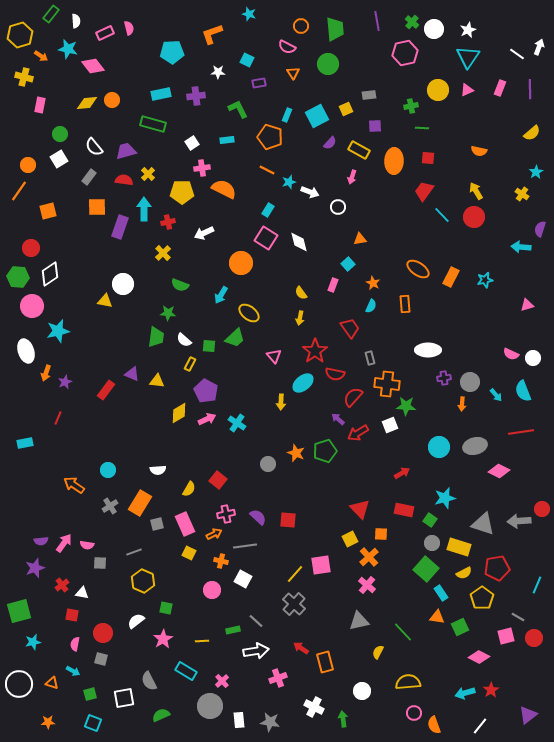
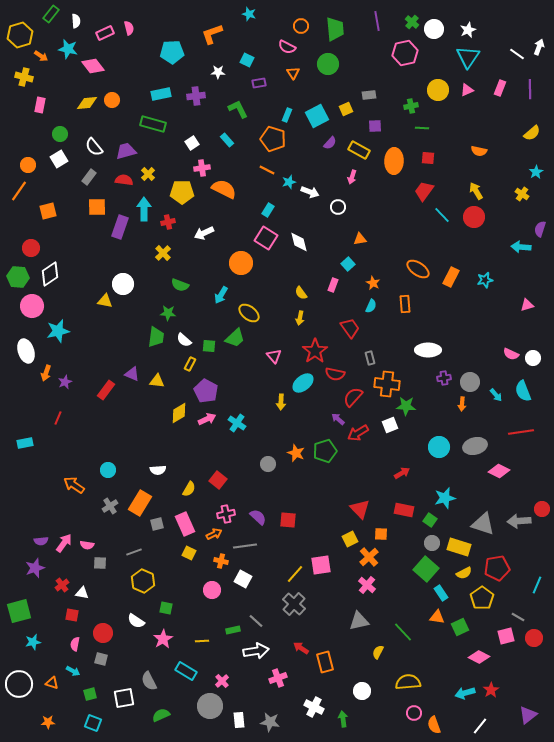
orange pentagon at (270, 137): moved 3 px right, 2 px down
cyan rectangle at (227, 140): rotated 56 degrees clockwise
white semicircle at (136, 621): rotated 108 degrees counterclockwise
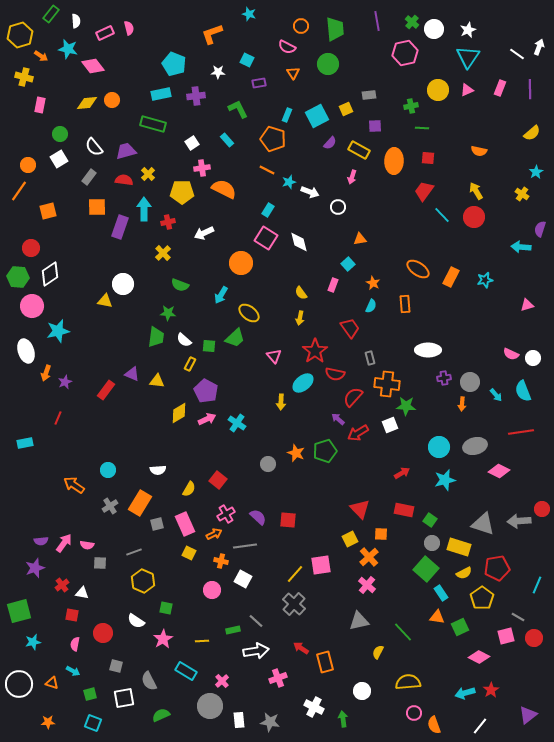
cyan pentagon at (172, 52): moved 2 px right, 12 px down; rotated 25 degrees clockwise
cyan star at (445, 498): moved 18 px up
pink cross at (226, 514): rotated 18 degrees counterclockwise
gray square at (101, 659): moved 15 px right, 7 px down
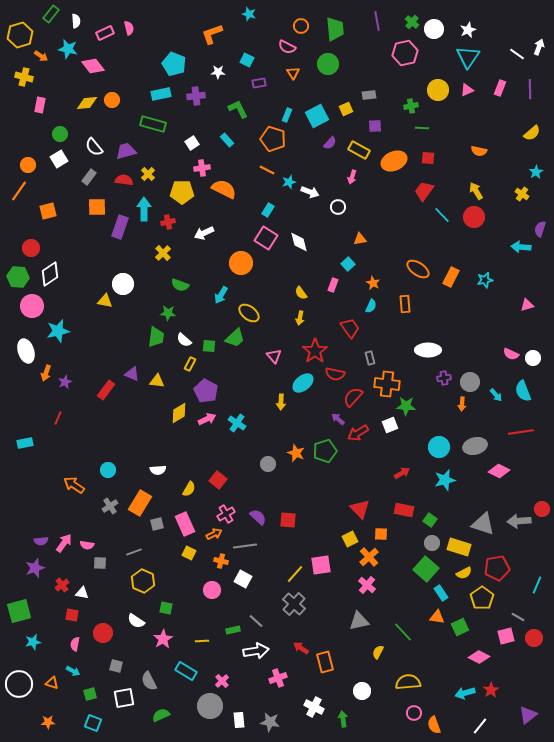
orange ellipse at (394, 161): rotated 65 degrees clockwise
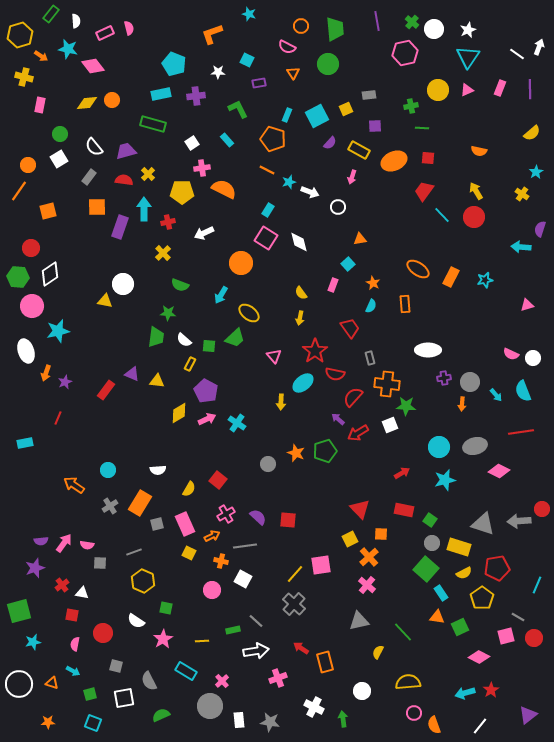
orange arrow at (214, 534): moved 2 px left, 2 px down
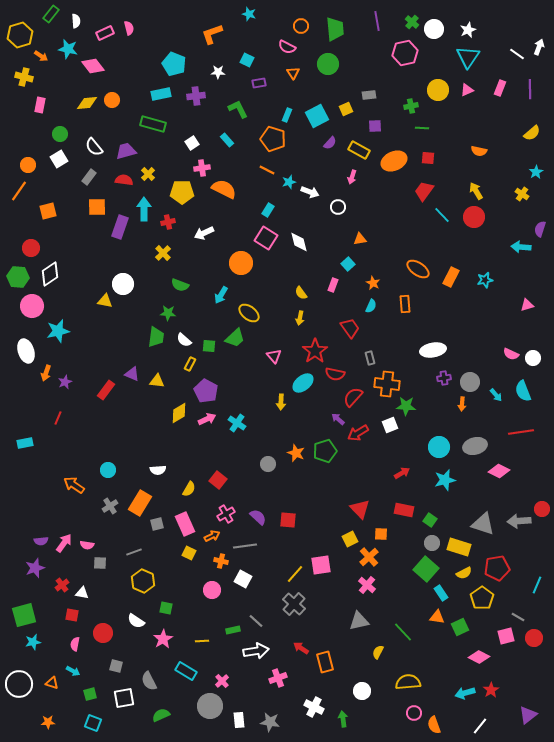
white ellipse at (428, 350): moved 5 px right; rotated 10 degrees counterclockwise
green square at (19, 611): moved 5 px right, 4 px down
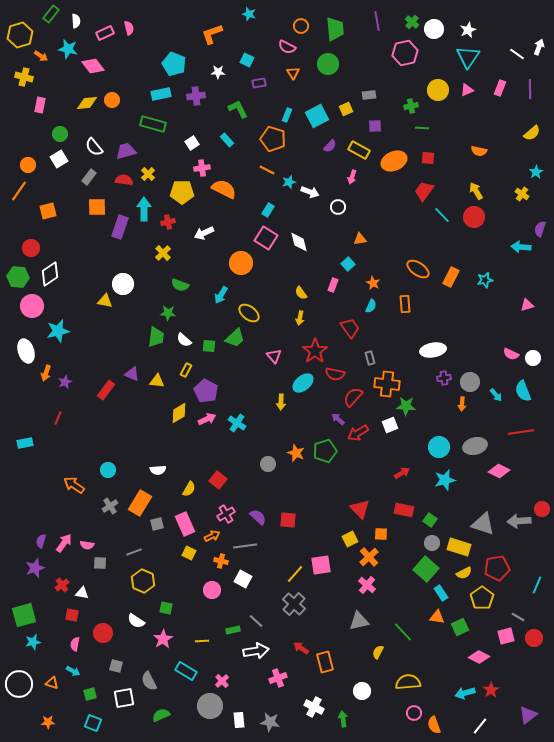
purple semicircle at (330, 143): moved 3 px down
yellow rectangle at (190, 364): moved 4 px left, 6 px down
purple semicircle at (41, 541): rotated 112 degrees clockwise
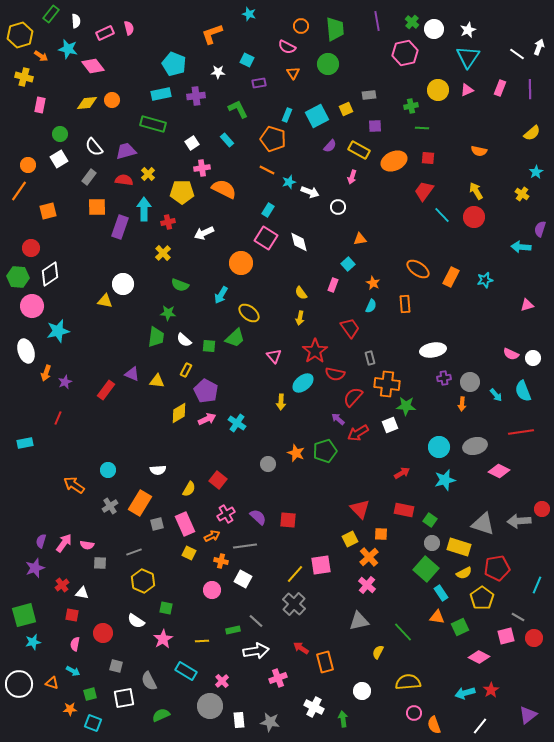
orange star at (48, 722): moved 22 px right, 13 px up
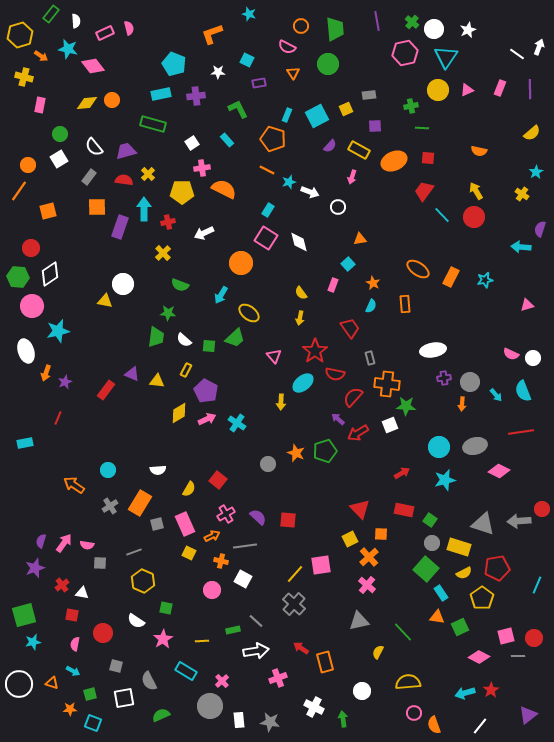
cyan triangle at (468, 57): moved 22 px left
gray line at (518, 617): moved 39 px down; rotated 32 degrees counterclockwise
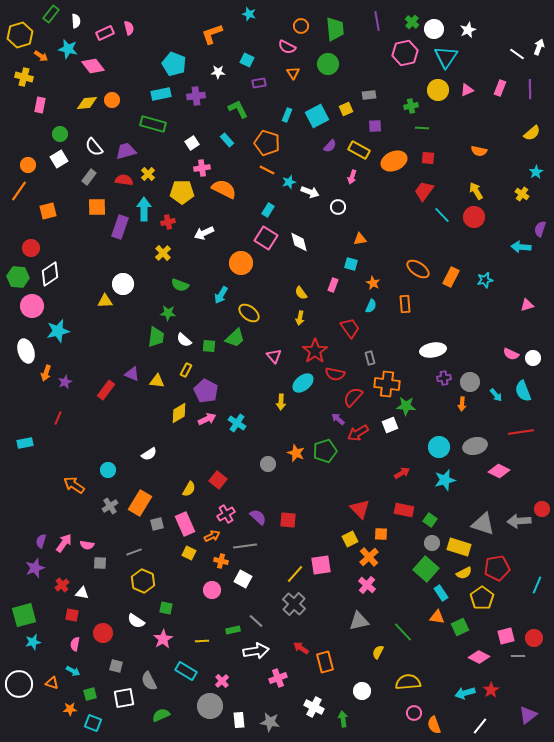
orange pentagon at (273, 139): moved 6 px left, 4 px down
cyan square at (348, 264): moved 3 px right; rotated 32 degrees counterclockwise
yellow triangle at (105, 301): rotated 14 degrees counterclockwise
white semicircle at (158, 470): moved 9 px left, 16 px up; rotated 28 degrees counterclockwise
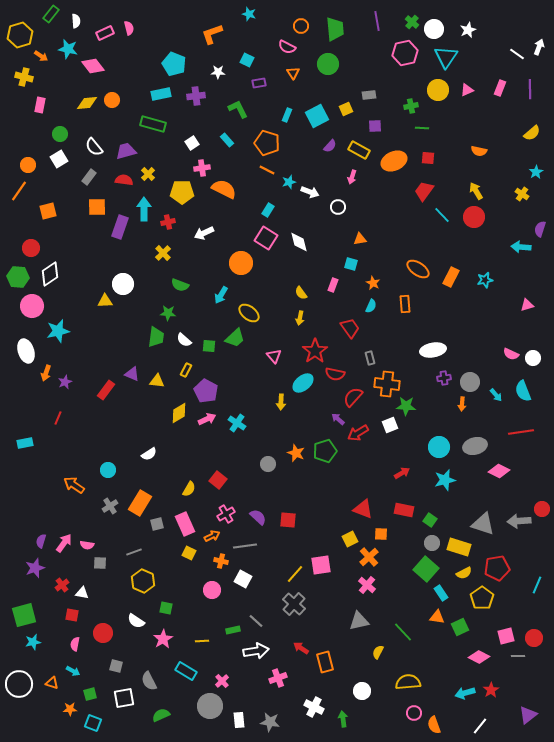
red triangle at (360, 509): moved 3 px right; rotated 25 degrees counterclockwise
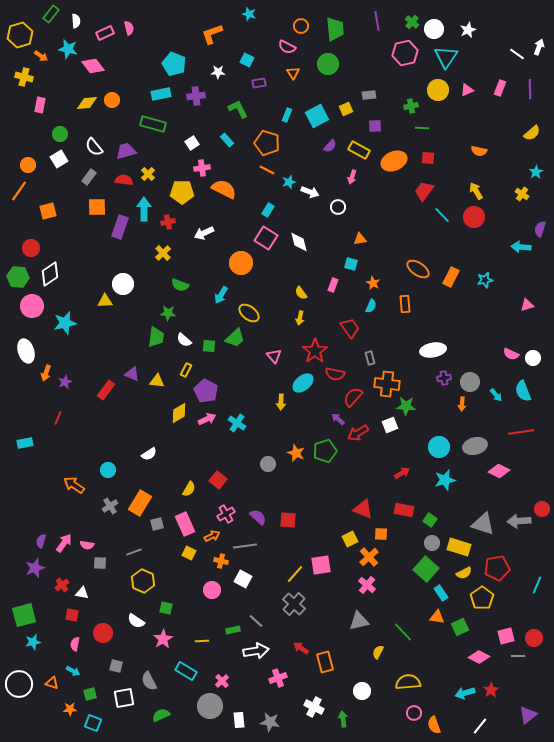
cyan star at (58, 331): moved 7 px right, 8 px up
